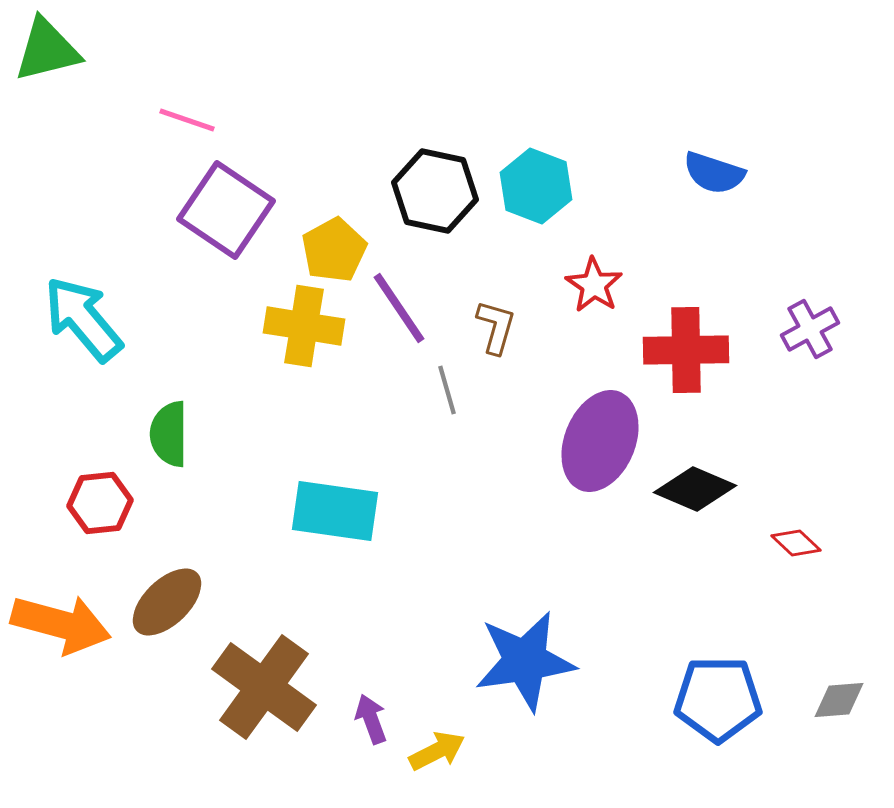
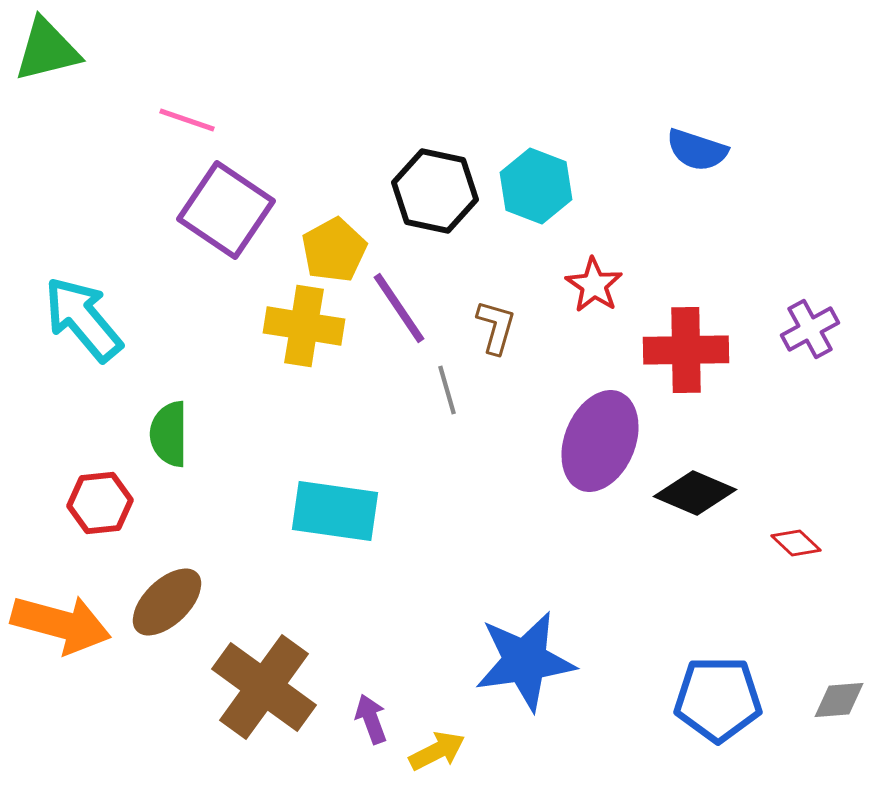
blue semicircle: moved 17 px left, 23 px up
black diamond: moved 4 px down
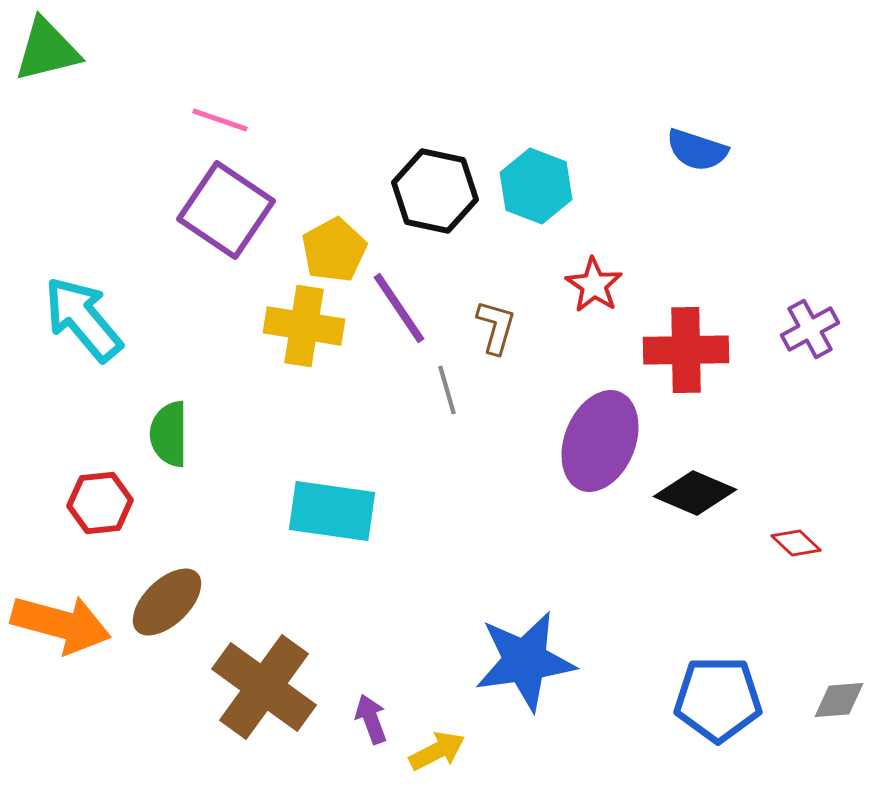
pink line: moved 33 px right
cyan rectangle: moved 3 px left
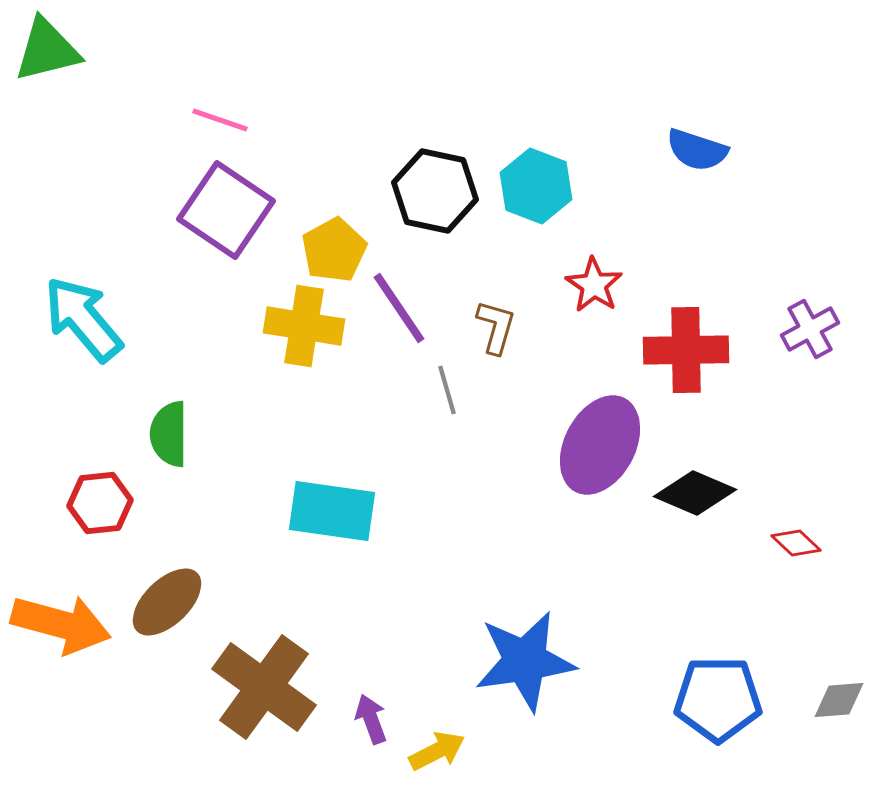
purple ellipse: moved 4 px down; rotated 6 degrees clockwise
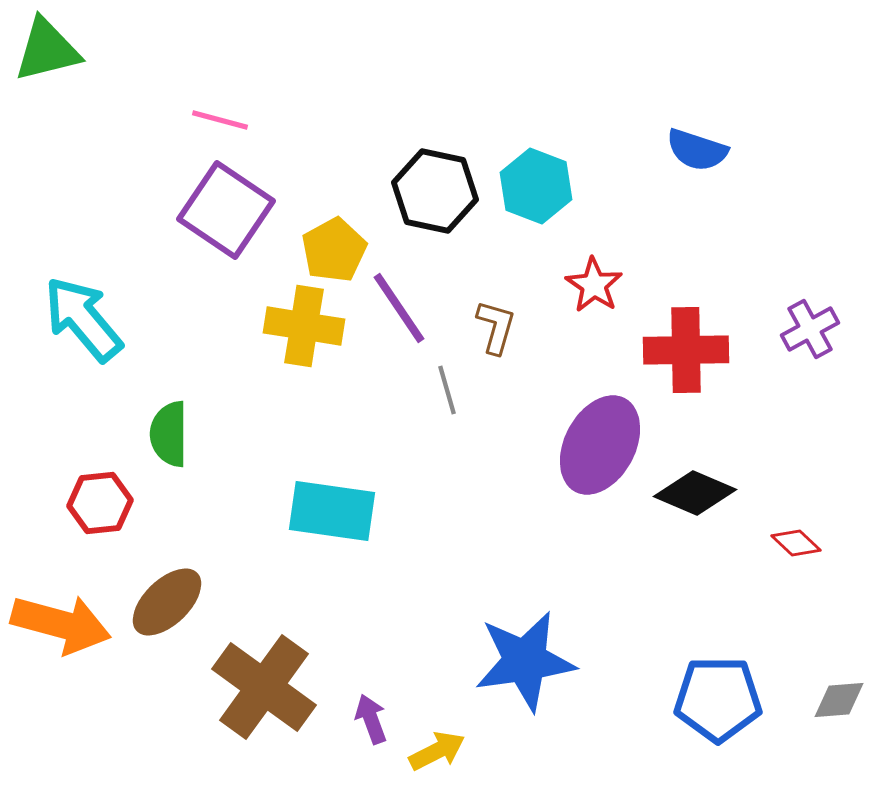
pink line: rotated 4 degrees counterclockwise
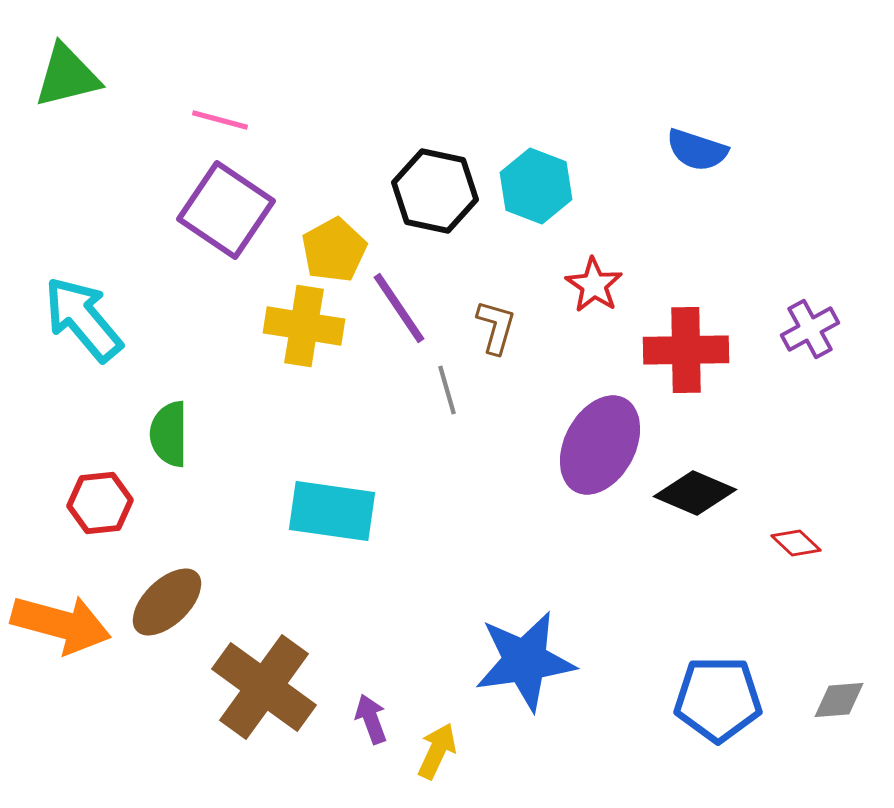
green triangle: moved 20 px right, 26 px down
yellow arrow: rotated 38 degrees counterclockwise
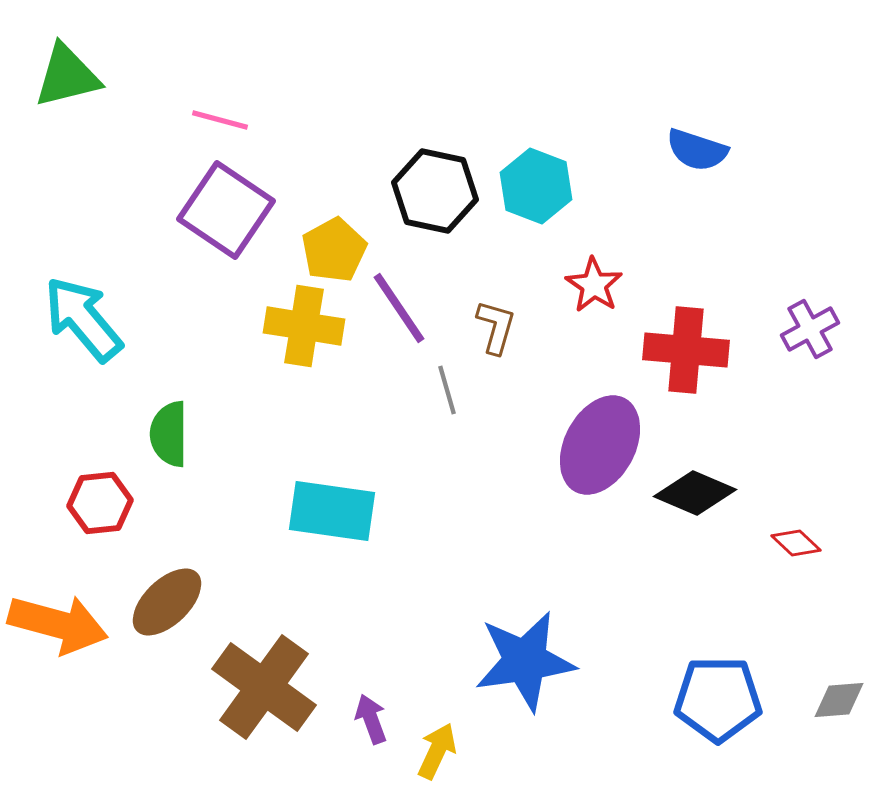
red cross: rotated 6 degrees clockwise
orange arrow: moved 3 px left
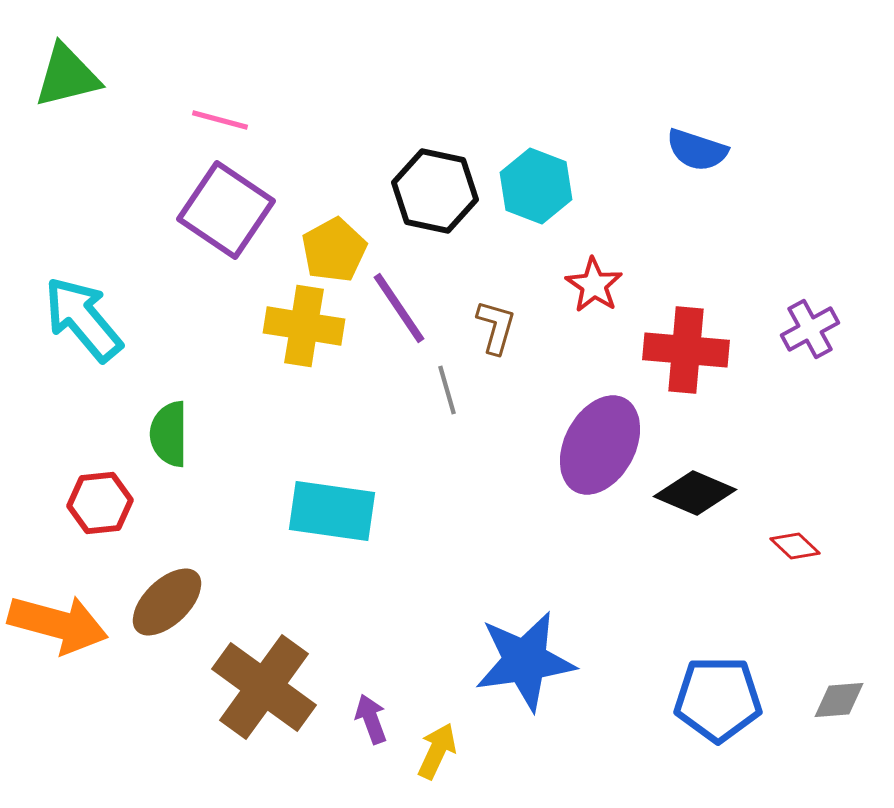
red diamond: moved 1 px left, 3 px down
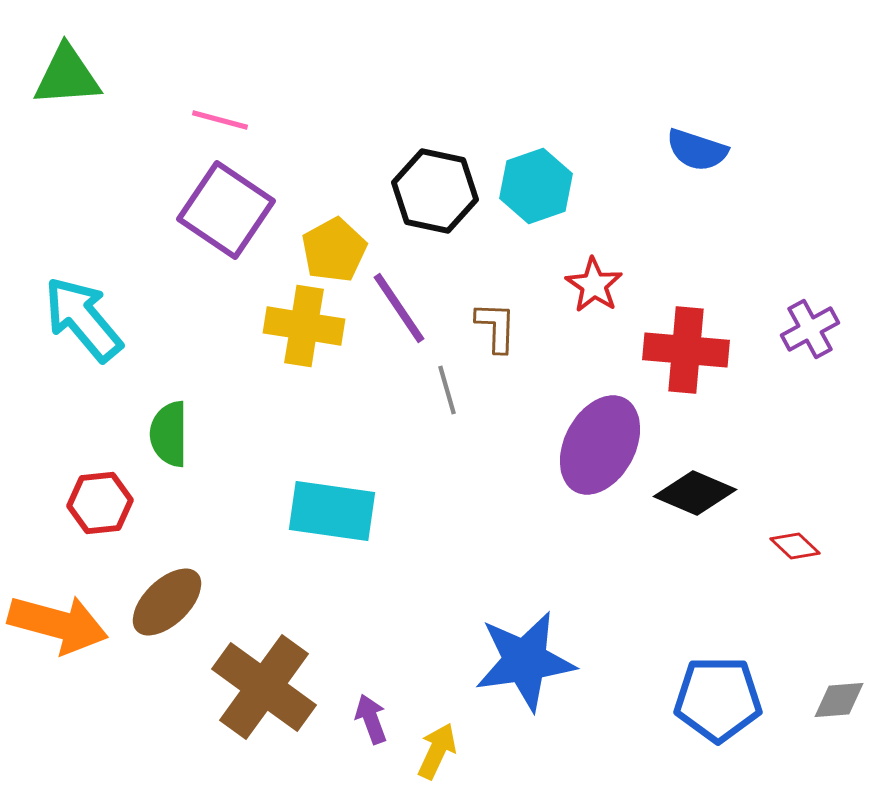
green triangle: rotated 10 degrees clockwise
cyan hexagon: rotated 20 degrees clockwise
brown L-shape: rotated 14 degrees counterclockwise
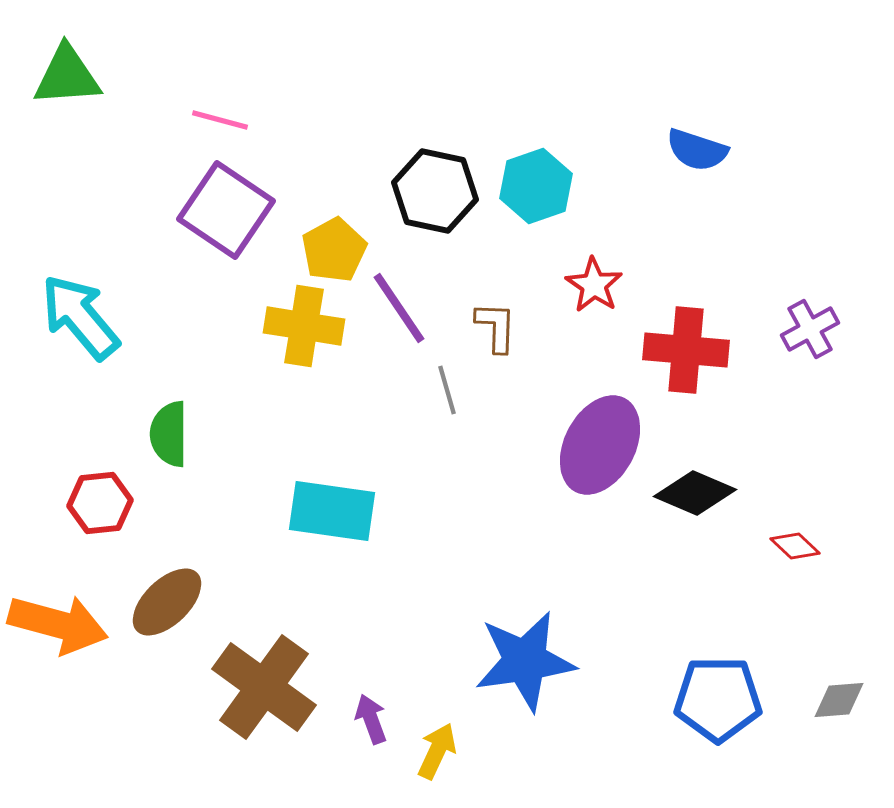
cyan arrow: moved 3 px left, 2 px up
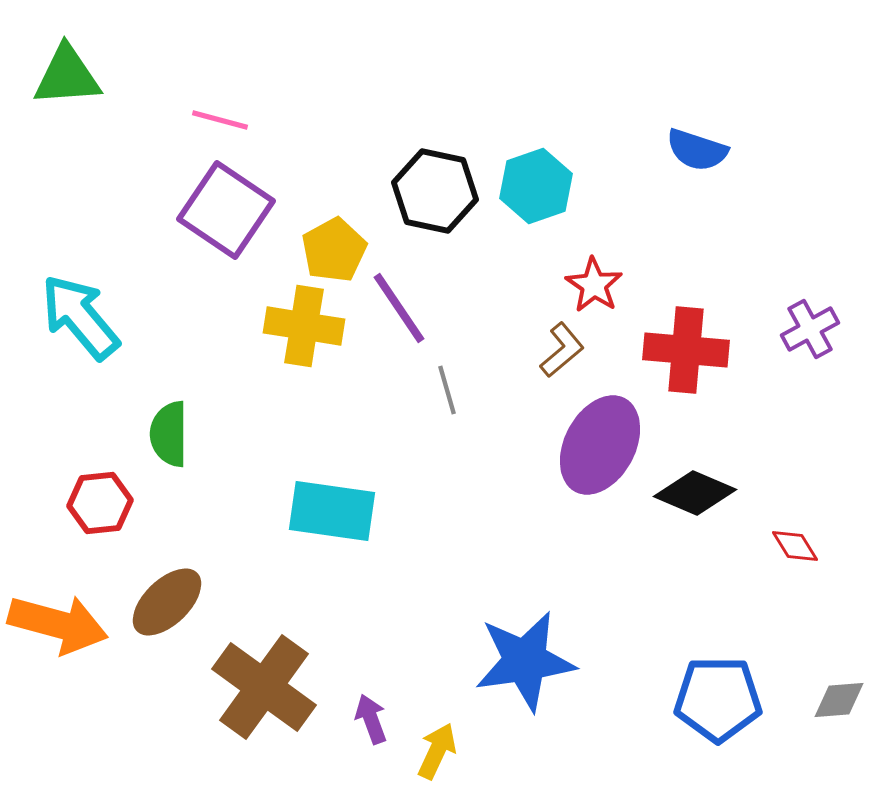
brown L-shape: moved 66 px right, 23 px down; rotated 48 degrees clockwise
red diamond: rotated 15 degrees clockwise
